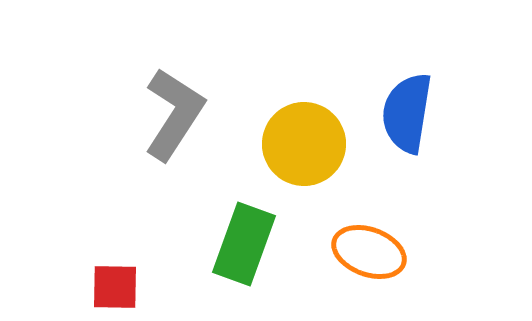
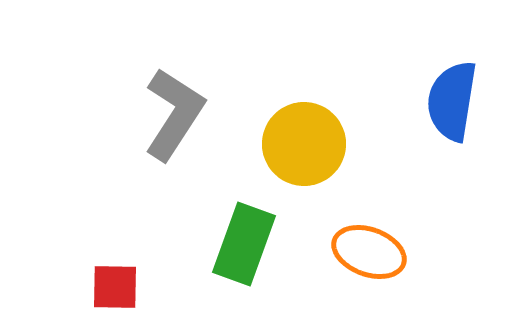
blue semicircle: moved 45 px right, 12 px up
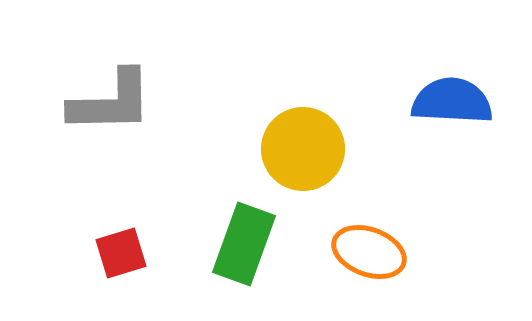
blue semicircle: rotated 84 degrees clockwise
gray L-shape: moved 63 px left, 12 px up; rotated 56 degrees clockwise
yellow circle: moved 1 px left, 5 px down
red square: moved 6 px right, 34 px up; rotated 18 degrees counterclockwise
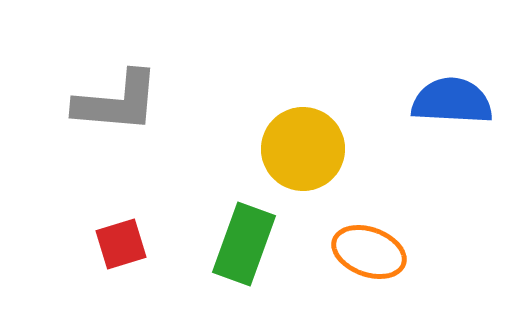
gray L-shape: moved 6 px right; rotated 6 degrees clockwise
red square: moved 9 px up
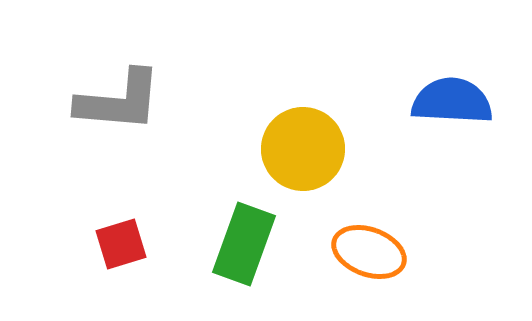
gray L-shape: moved 2 px right, 1 px up
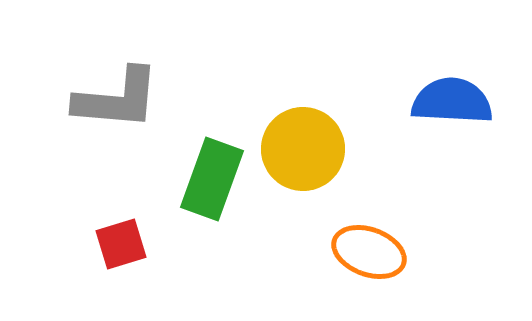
gray L-shape: moved 2 px left, 2 px up
green rectangle: moved 32 px left, 65 px up
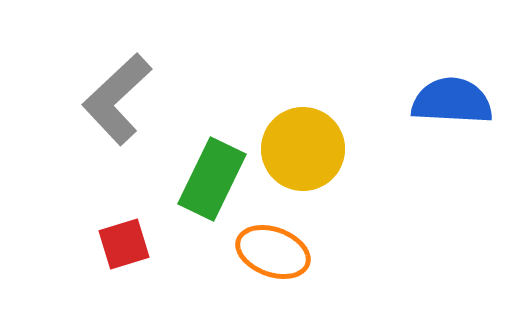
gray L-shape: rotated 132 degrees clockwise
green rectangle: rotated 6 degrees clockwise
red square: moved 3 px right
orange ellipse: moved 96 px left
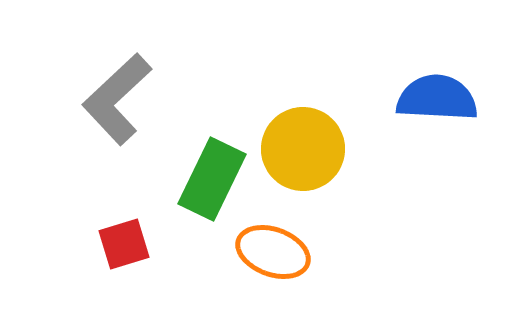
blue semicircle: moved 15 px left, 3 px up
